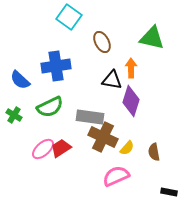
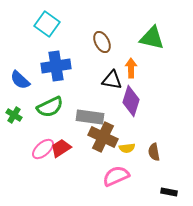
cyan square: moved 22 px left, 7 px down
yellow semicircle: rotated 42 degrees clockwise
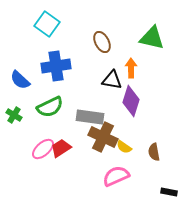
yellow semicircle: moved 3 px left, 1 px up; rotated 42 degrees clockwise
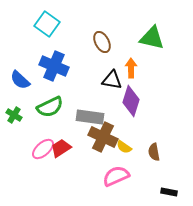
blue cross: moved 2 px left; rotated 32 degrees clockwise
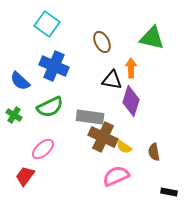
blue semicircle: moved 1 px down
red trapezoid: moved 36 px left, 28 px down; rotated 20 degrees counterclockwise
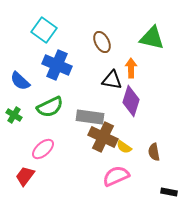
cyan square: moved 3 px left, 6 px down
blue cross: moved 3 px right, 1 px up
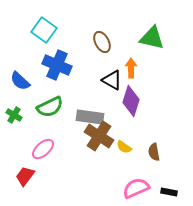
black triangle: rotated 20 degrees clockwise
brown cross: moved 4 px left, 1 px up; rotated 8 degrees clockwise
pink semicircle: moved 20 px right, 12 px down
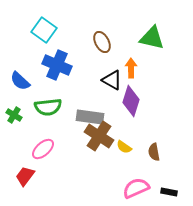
green semicircle: moved 2 px left; rotated 20 degrees clockwise
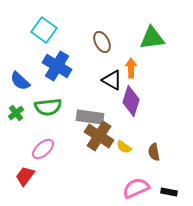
green triangle: rotated 20 degrees counterclockwise
blue cross: moved 1 px down; rotated 8 degrees clockwise
green cross: moved 2 px right, 2 px up; rotated 21 degrees clockwise
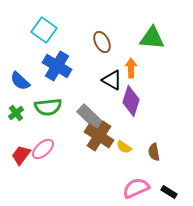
green triangle: rotated 12 degrees clockwise
gray rectangle: rotated 36 degrees clockwise
red trapezoid: moved 4 px left, 21 px up
black rectangle: rotated 21 degrees clockwise
